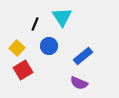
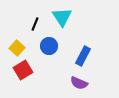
blue rectangle: rotated 24 degrees counterclockwise
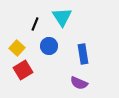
blue rectangle: moved 2 px up; rotated 36 degrees counterclockwise
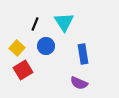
cyan triangle: moved 2 px right, 5 px down
blue circle: moved 3 px left
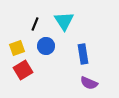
cyan triangle: moved 1 px up
yellow square: rotated 28 degrees clockwise
purple semicircle: moved 10 px right
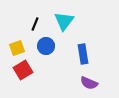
cyan triangle: rotated 10 degrees clockwise
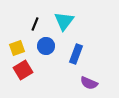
blue rectangle: moved 7 px left; rotated 30 degrees clockwise
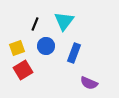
blue rectangle: moved 2 px left, 1 px up
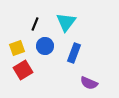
cyan triangle: moved 2 px right, 1 px down
blue circle: moved 1 px left
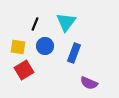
yellow square: moved 1 px right, 1 px up; rotated 28 degrees clockwise
red square: moved 1 px right
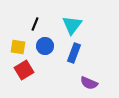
cyan triangle: moved 6 px right, 3 px down
